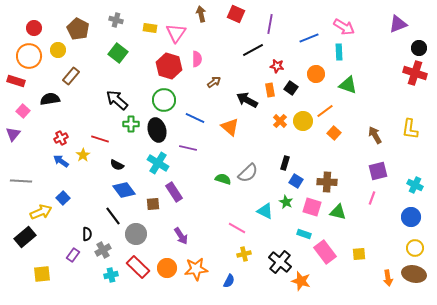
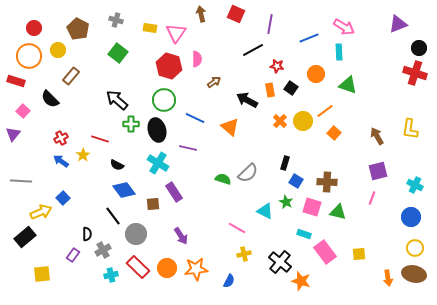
black semicircle at (50, 99): rotated 126 degrees counterclockwise
brown arrow at (375, 135): moved 2 px right, 1 px down
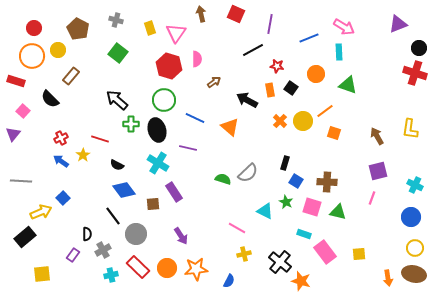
yellow rectangle at (150, 28): rotated 64 degrees clockwise
orange circle at (29, 56): moved 3 px right
orange square at (334, 133): rotated 24 degrees counterclockwise
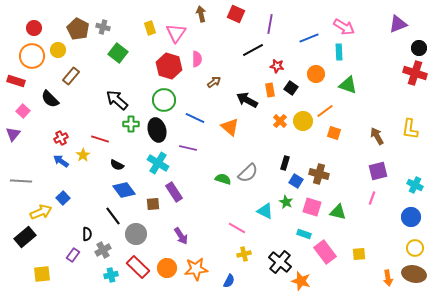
gray cross at (116, 20): moved 13 px left, 7 px down
brown cross at (327, 182): moved 8 px left, 8 px up; rotated 12 degrees clockwise
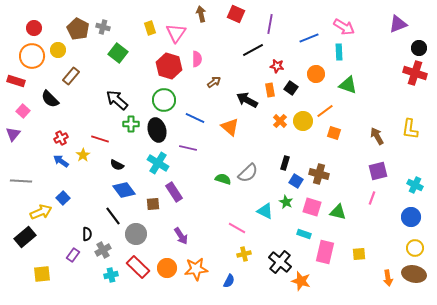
pink rectangle at (325, 252): rotated 50 degrees clockwise
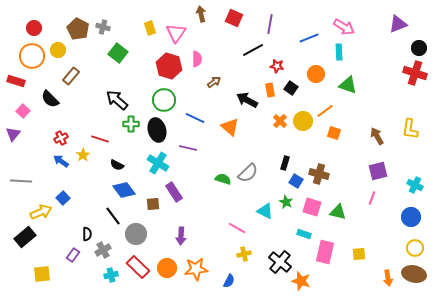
red square at (236, 14): moved 2 px left, 4 px down
purple arrow at (181, 236): rotated 36 degrees clockwise
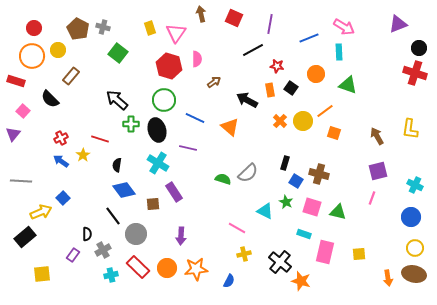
black semicircle at (117, 165): rotated 72 degrees clockwise
